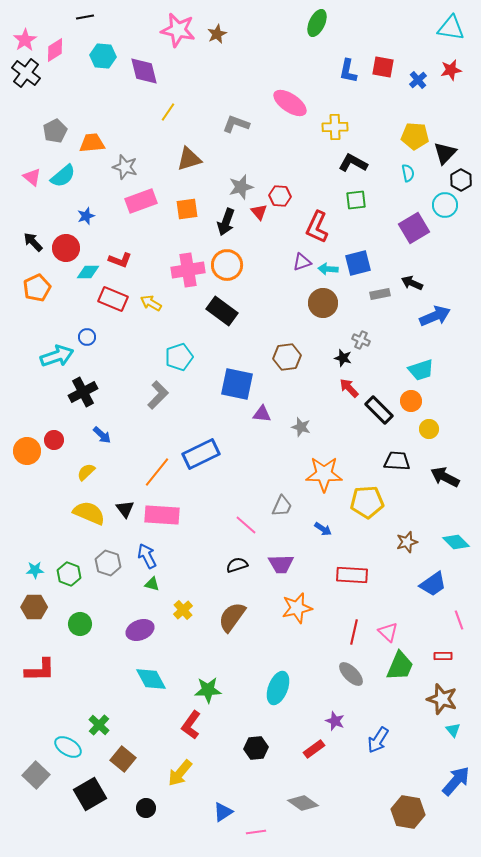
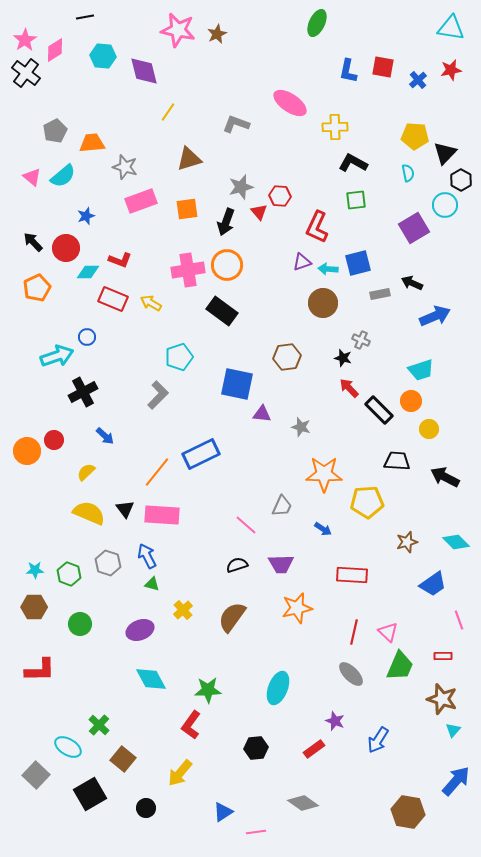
blue arrow at (102, 435): moved 3 px right, 1 px down
cyan triangle at (453, 730): rotated 21 degrees clockwise
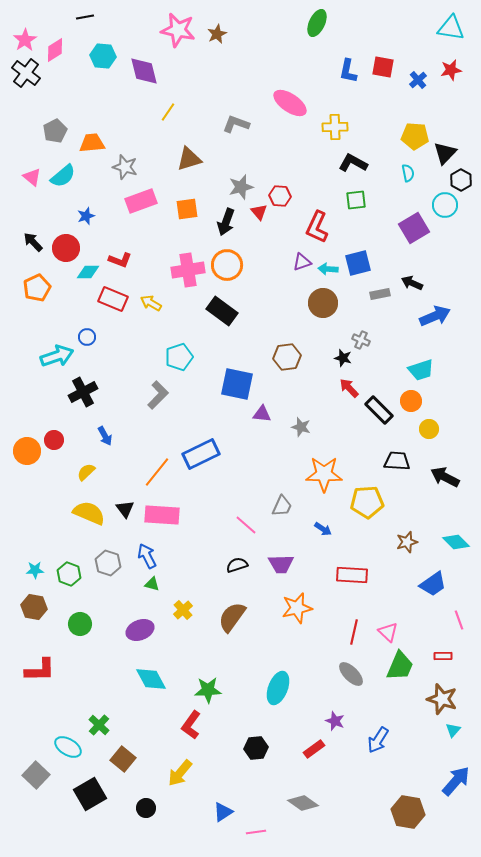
blue arrow at (105, 436): rotated 18 degrees clockwise
brown hexagon at (34, 607): rotated 10 degrees clockwise
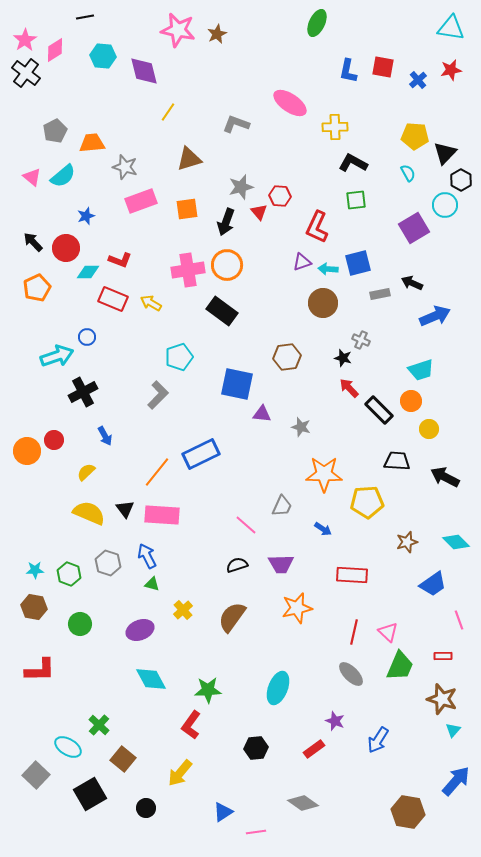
cyan semicircle at (408, 173): rotated 18 degrees counterclockwise
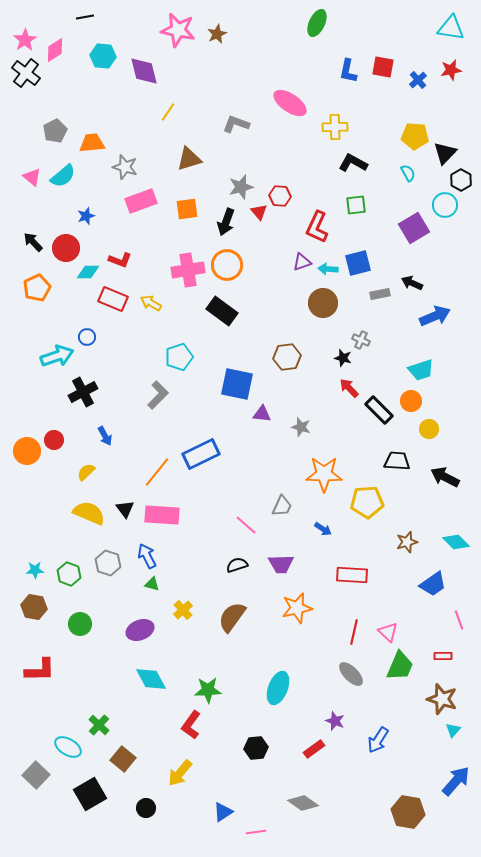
green square at (356, 200): moved 5 px down
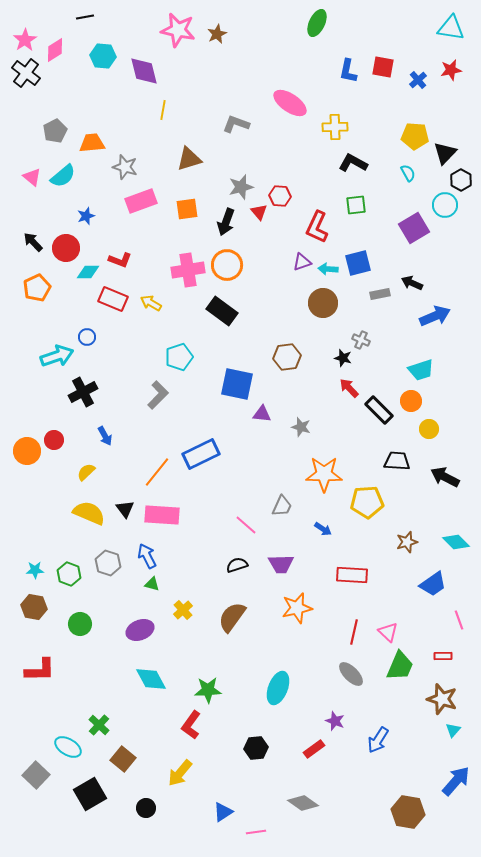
yellow line at (168, 112): moved 5 px left, 2 px up; rotated 24 degrees counterclockwise
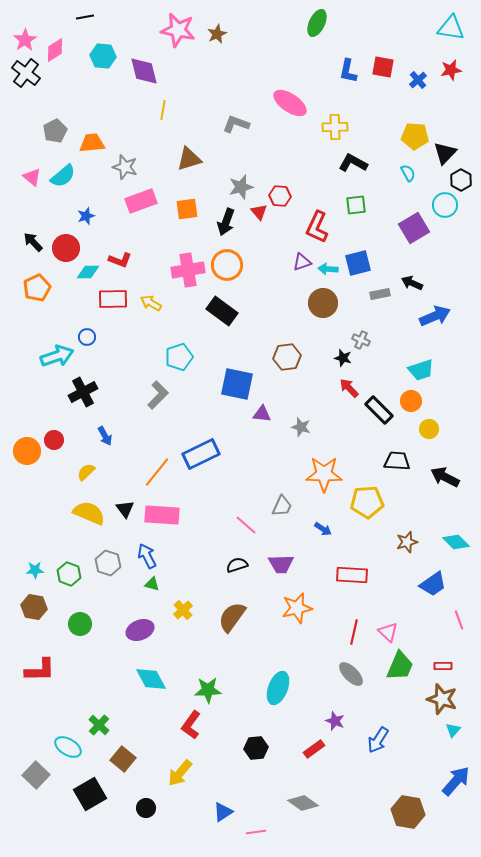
red rectangle at (113, 299): rotated 24 degrees counterclockwise
red rectangle at (443, 656): moved 10 px down
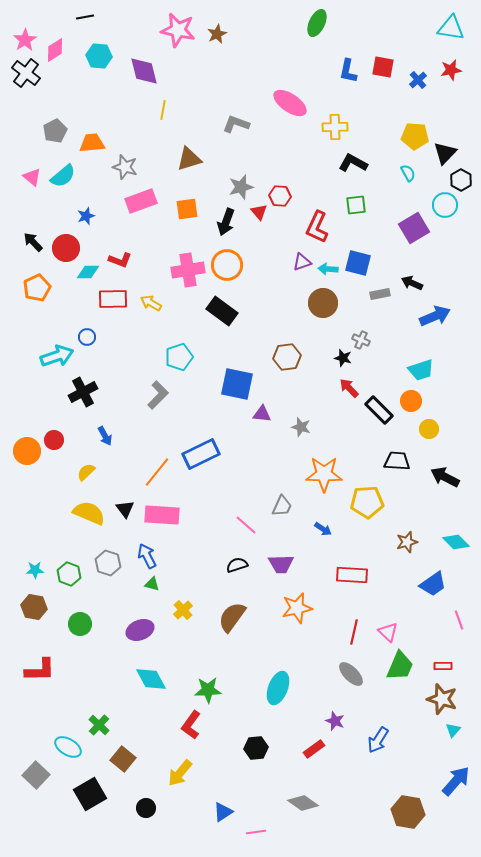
cyan hexagon at (103, 56): moved 4 px left
blue square at (358, 263): rotated 28 degrees clockwise
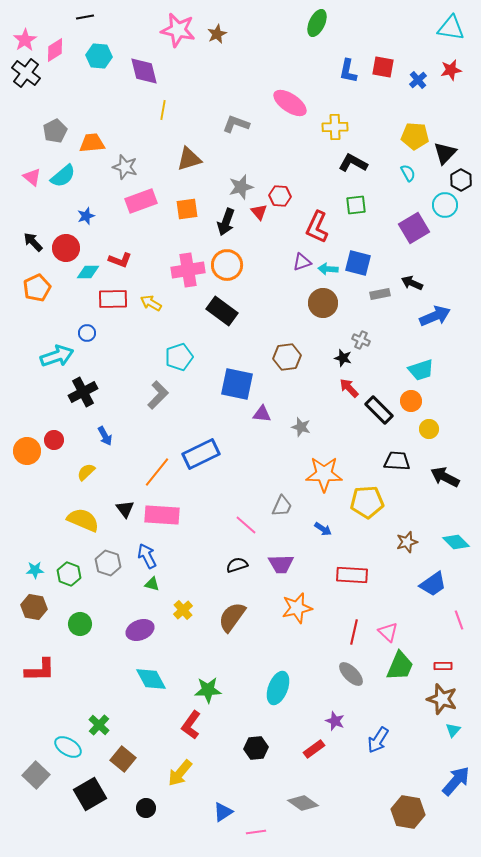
blue circle at (87, 337): moved 4 px up
yellow semicircle at (89, 513): moved 6 px left, 7 px down
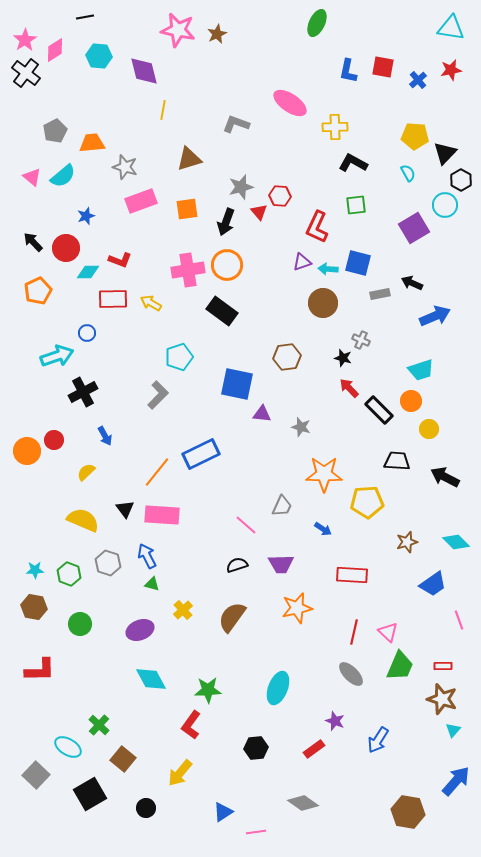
orange pentagon at (37, 288): moved 1 px right, 3 px down
